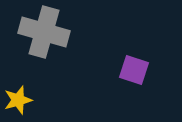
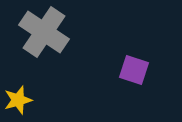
gray cross: rotated 18 degrees clockwise
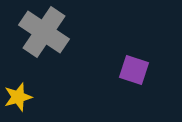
yellow star: moved 3 px up
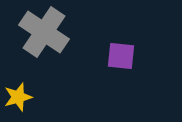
purple square: moved 13 px left, 14 px up; rotated 12 degrees counterclockwise
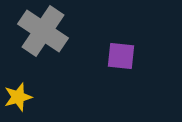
gray cross: moved 1 px left, 1 px up
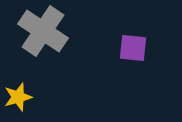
purple square: moved 12 px right, 8 px up
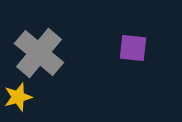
gray cross: moved 4 px left, 22 px down; rotated 6 degrees clockwise
